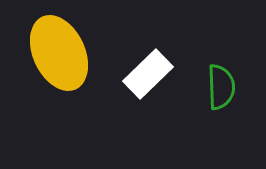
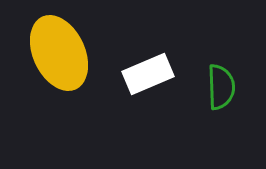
white rectangle: rotated 21 degrees clockwise
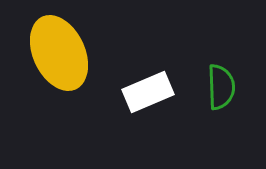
white rectangle: moved 18 px down
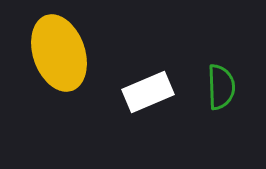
yellow ellipse: rotated 6 degrees clockwise
